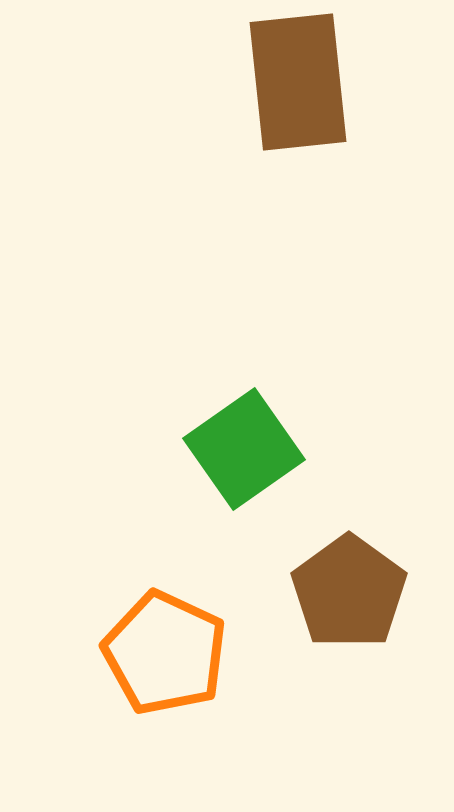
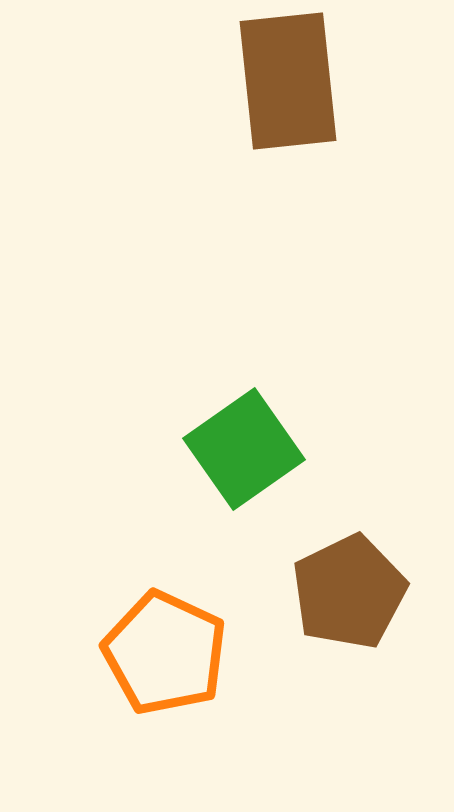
brown rectangle: moved 10 px left, 1 px up
brown pentagon: rotated 10 degrees clockwise
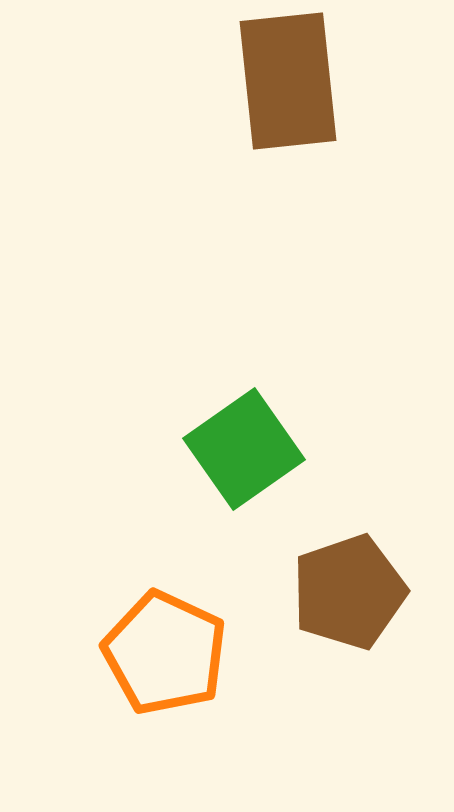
brown pentagon: rotated 7 degrees clockwise
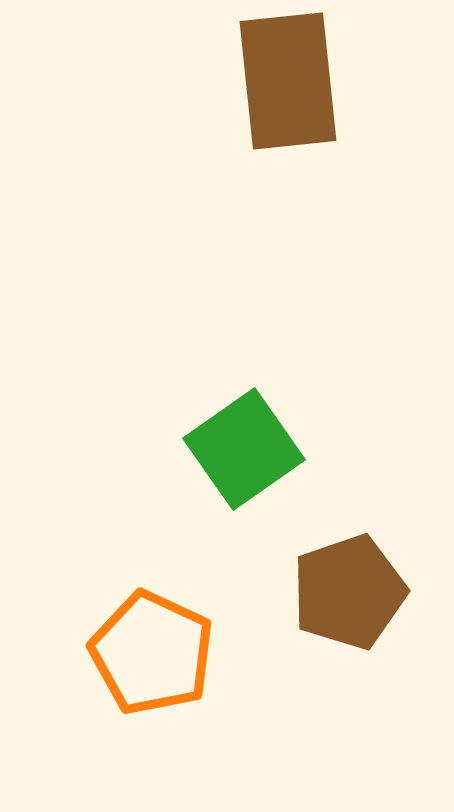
orange pentagon: moved 13 px left
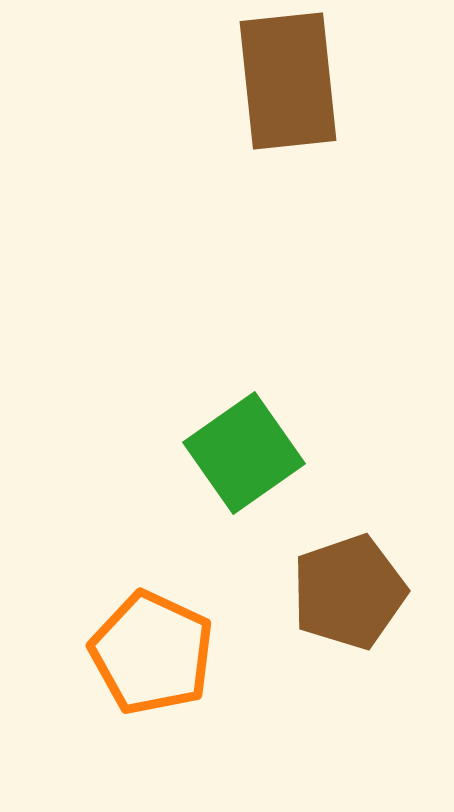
green square: moved 4 px down
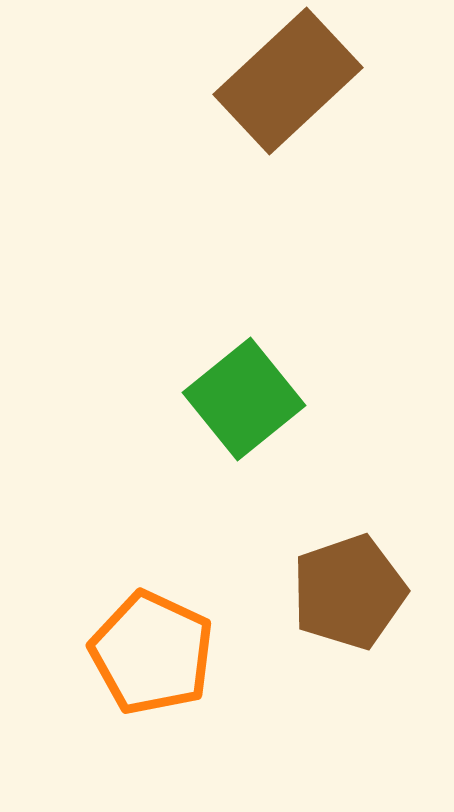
brown rectangle: rotated 53 degrees clockwise
green square: moved 54 px up; rotated 4 degrees counterclockwise
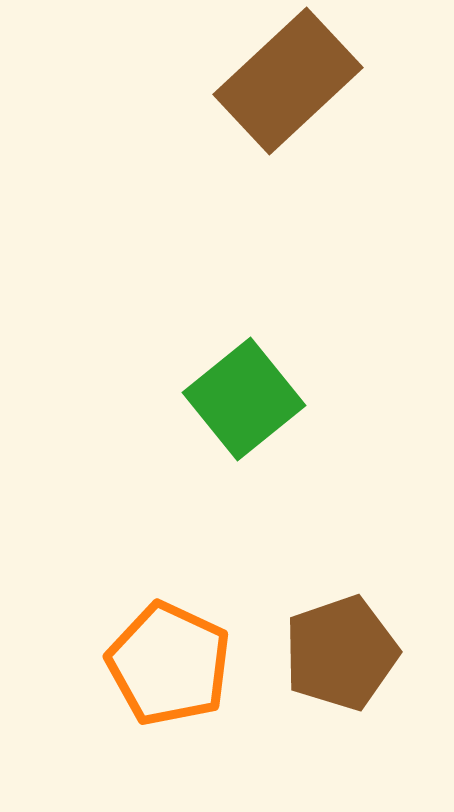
brown pentagon: moved 8 px left, 61 px down
orange pentagon: moved 17 px right, 11 px down
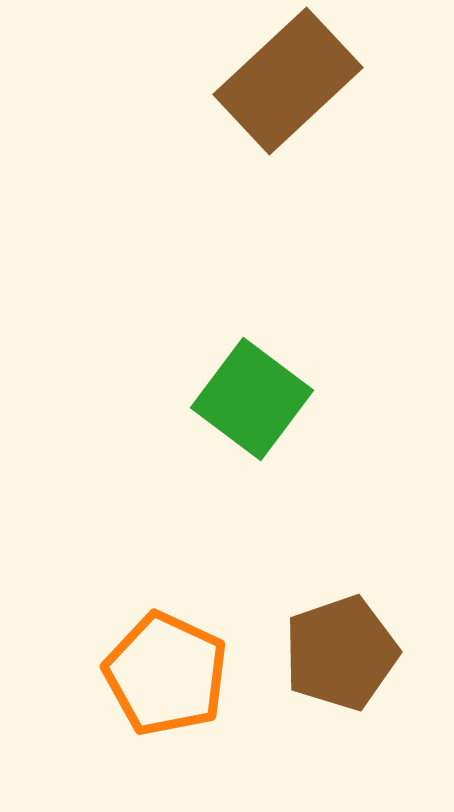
green square: moved 8 px right; rotated 14 degrees counterclockwise
orange pentagon: moved 3 px left, 10 px down
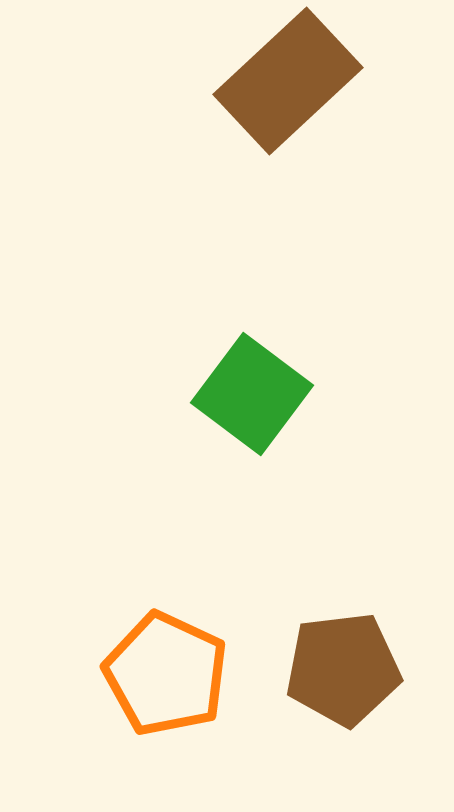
green square: moved 5 px up
brown pentagon: moved 2 px right, 16 px down; rotated 12 degrees clockwise
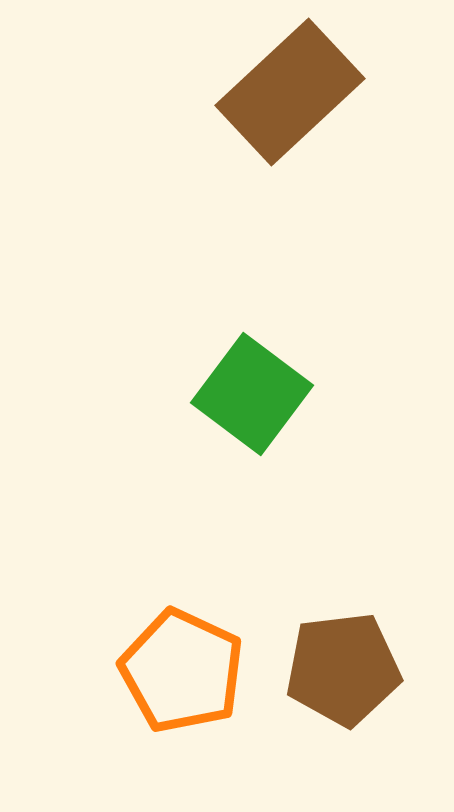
brown rectangle: moved 2 px right, 11 px down
orange pentagon: moved 16 px right, 3 px up
